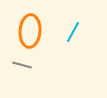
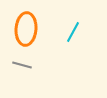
orange ellipse: moved 4 px left, 2 px up
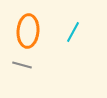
orange ellipse: moved 2 px right, 2 px down
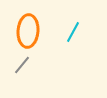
gray line: rotated 66 degrees counterclockwise
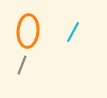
gray line: rotated 18 degrees counterclockwise
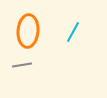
gray line: rotated 60 degrees clockwise
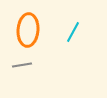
orange ellipse: moved 1 px up
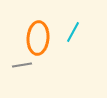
orange ellipse: moved 10 px right, 8 px down
